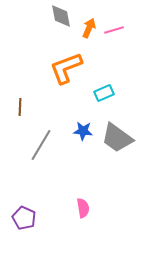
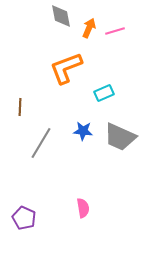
pink line: moved 1 px right, 1 px down
gray trapezoid: moved 3 px right, 1 px up; rotated 12 degrees counterclockwise
gray line: moved 2 px up
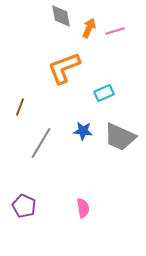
orange L-shape: moved 2 px left
brown line: rotated 18 degrees clockwise
purple pentagon: moved 12 px up
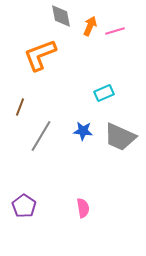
orange arrow: moved 1 px right, 2 px up
orange L-shape: moved 24 px left, 13 px up
gray line: moved 7 px up
purple pentagon: rotated 10 degrees clockwise
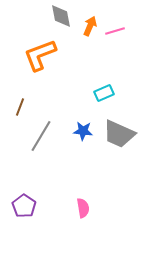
gray trapezoid: moved 1 px left, 3 px up
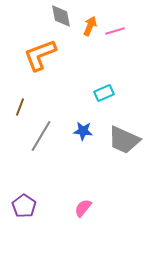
gray trapezoid: moved 5 px right, 6 px down
pink semicircle: rotated 132 degrees counterclockwise
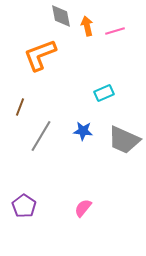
orange arrow: moved 3 px left; rotated 36 degrees counterclockwise
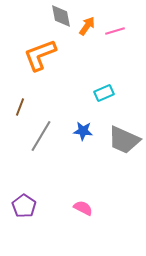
orange arrow: rotated 48 degrees clockwise
pink semicircle: rotated 78 degrees clockwise
